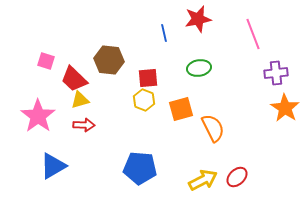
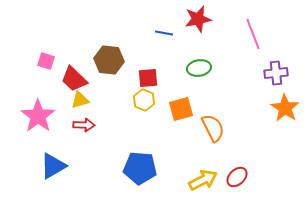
blue line: rotated 66 degrees counterclockwise
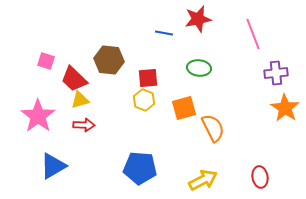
green ellipse: rotated 15 degrees clockwise
orange square: moved 3 px right, 1 px up
red ellipse: moved 23 px right; rotated 55 degrees counterclockwise
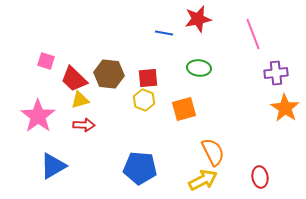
brown hexagon: moved 14 px down
orange square: moved 1 px down
orange semicircle: moved 24 px down
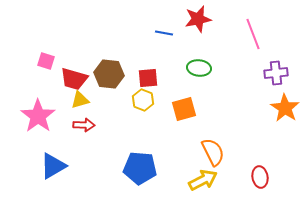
red trapezoid: rotated 28 degrees counterclockwise
yellow hexagon: moved 1 px left
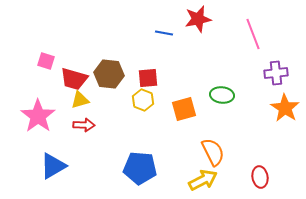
green ellipse: moved 23 px right, 27 px down
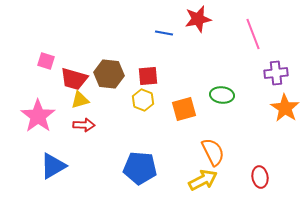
red square: moved 2 px up
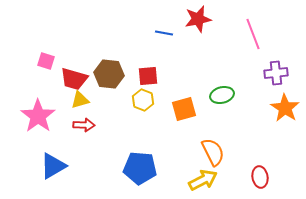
green ellipse: rotated 20 degrees counterclockwise
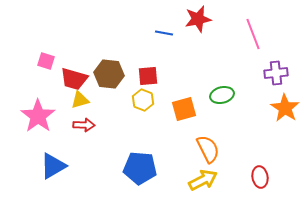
orange semicircle: moved 5 px left, 3 px up
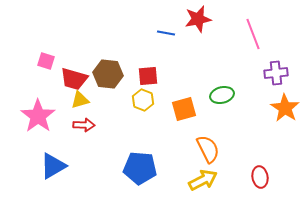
blue line: moved 2 px right
brown hexagon: moved 1 px left
